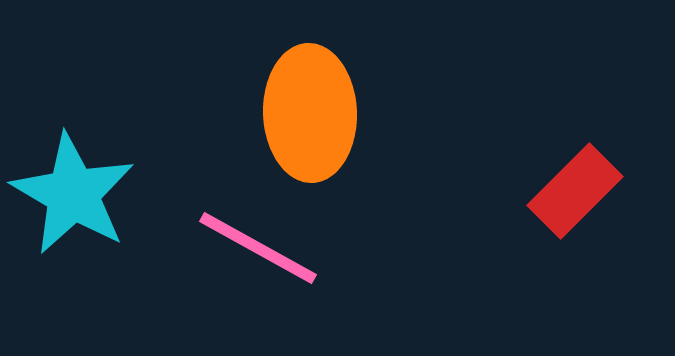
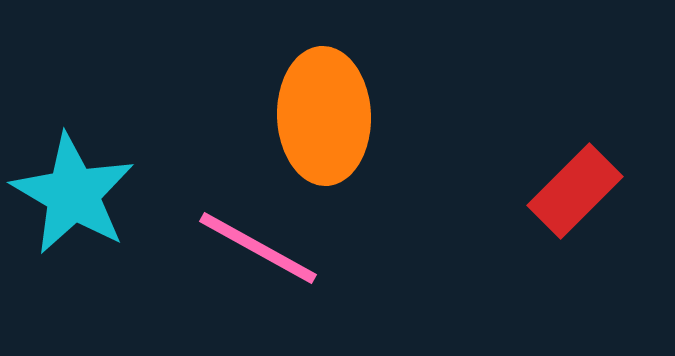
orange ellipse: moved 14 px right, 3 px down
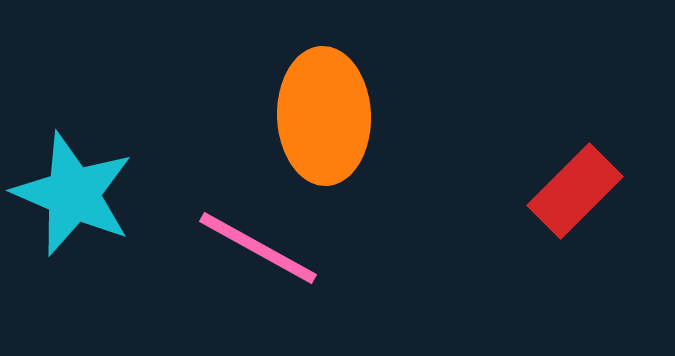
cyan star: rotated 7 degrees counterclockwise
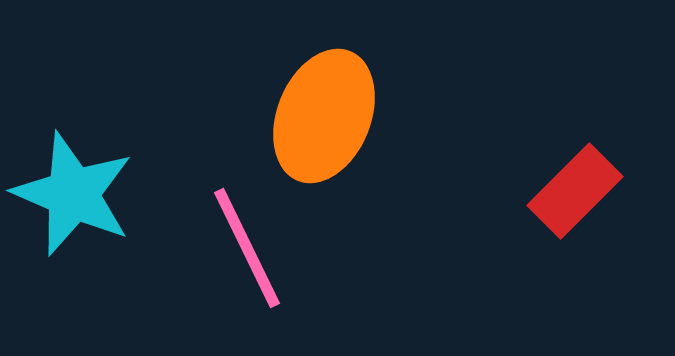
orange ellipse: rotated 24 degrees clockwise
pink line: moved 11 px left; rotated 35 degrees clockwise
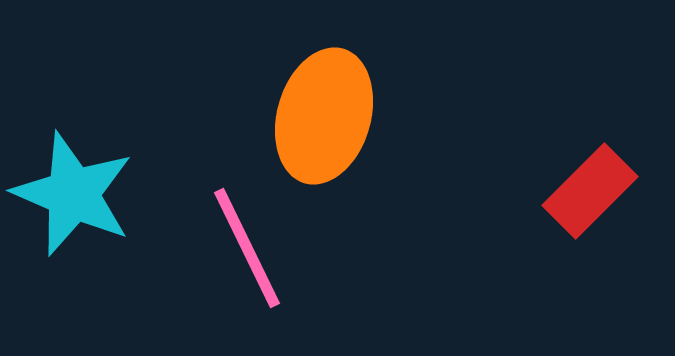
orange ellipse: rotated 6 degrees counterclockwise
red rectangle: moved 15 px right
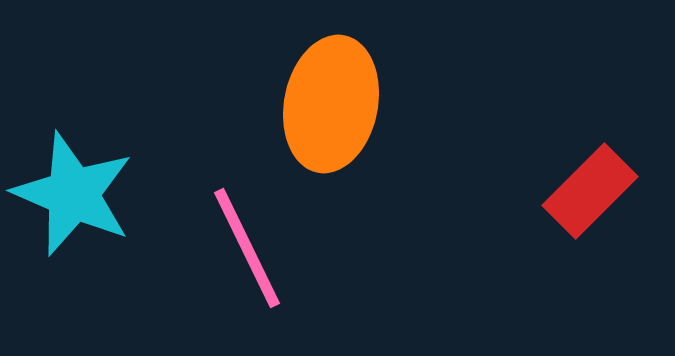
orange ellipse: moved 7 px right, 12 px up; rotated 5 degrees counterclockwise
